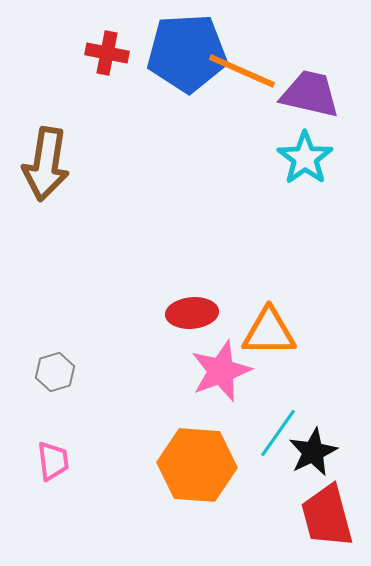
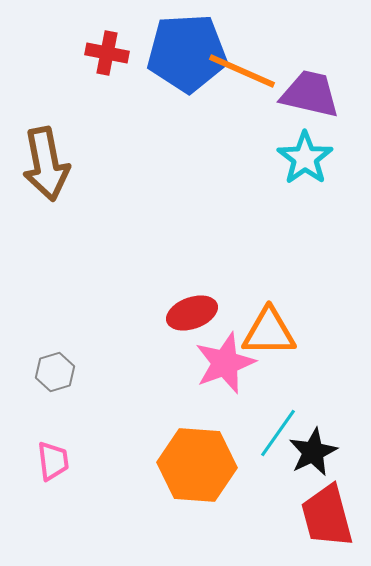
brown arrow: rotated 20 degrees counterclockwise
red ellipse: rotated 15 degrees counterclockwise
pink star: moved 4 px right, 8 px up
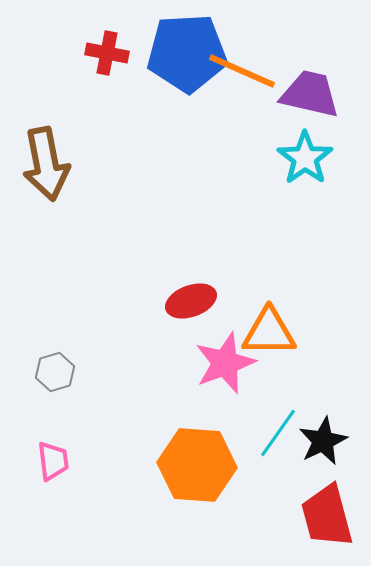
red ellipse: moved 1 px left, 12 px up
black star: moved 10 px right, 11 px up
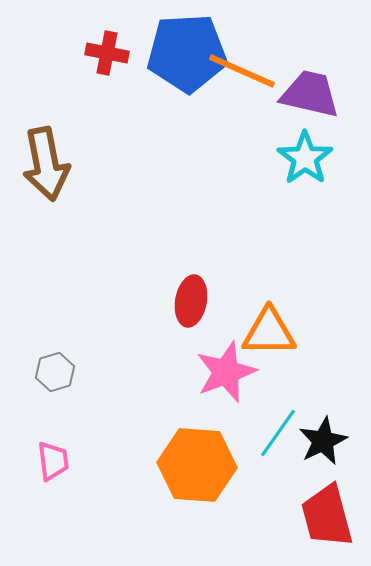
red ellipse: rotated 60 degrees counterclockwise
pink star: moved 1 px right, 9 px down
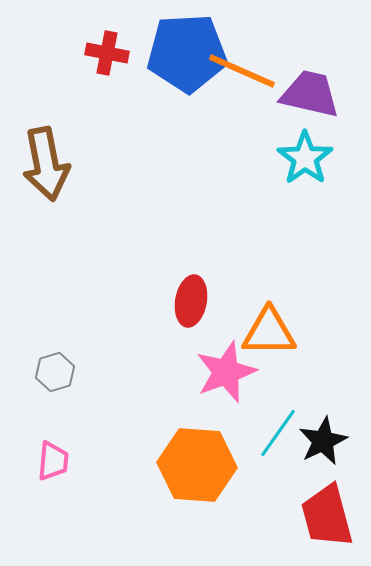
pink trapezoid: rotated 12 degrees clockwise
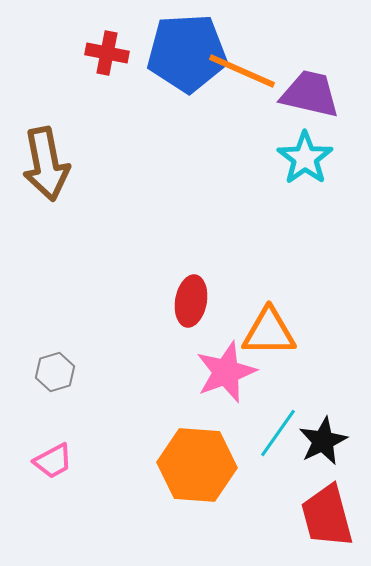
pink trapezoid: rotated 57 degrees clockwise
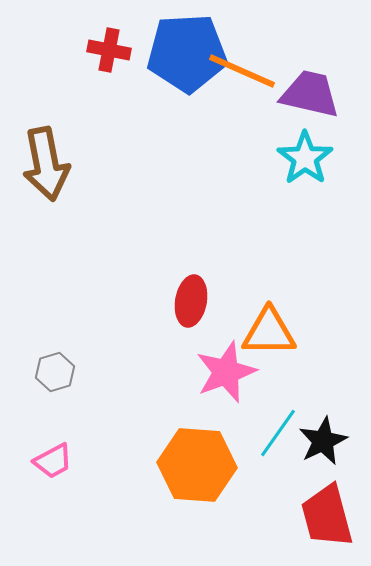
red cross: moved 2 px right, 3 px up
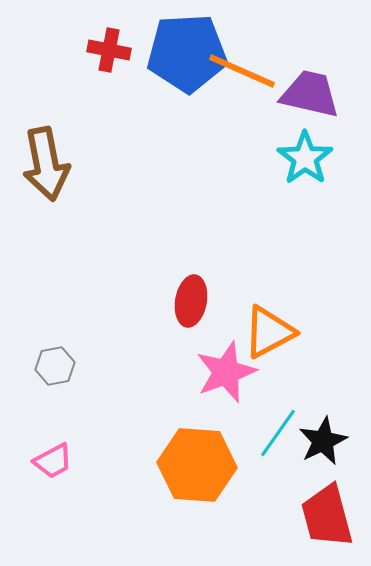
orange triangle: rotated 28 degrees counterclockwise
gray hexagon: moved 6 px up; rotated 6 degrees clockwise
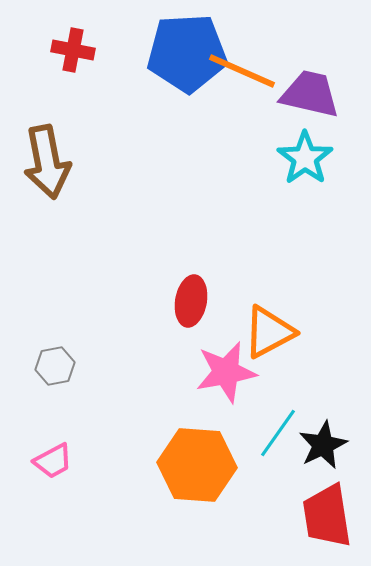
red cross: moved 36 px left
brown arrow: moved 1 px right, 2 px up
pink star: rotated 10 degrees clockwise
black star: moved 4 px down
red trapezoid: rotated 6 degrees clockwise
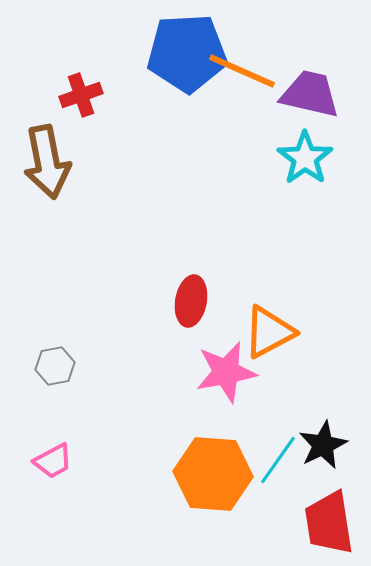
red cross: moved 8 px right, 45 px down; rotated 30 degrees counterclockwise
cyan line: moved 27 px down
orange hexagon: moved 16 px right, 9 px down
red trapezoid: moved 2 px right, 7 px down
